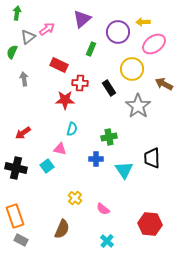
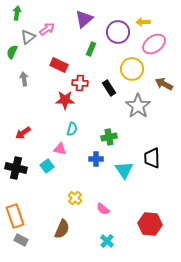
purple triangle: moved 2 px right
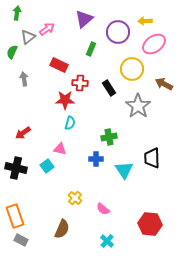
yellow arrow: moved 2 px right, 1 px up
cyan semicircle: moved 2 px left, 6 px up
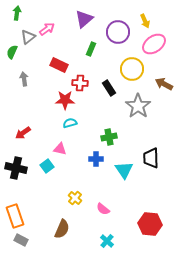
yellow arrow: rotated 112 degrees counterclockwise
cyan semicircle: rotated 120 degrees counterclockwise
black trapezoid: moved 1 px left
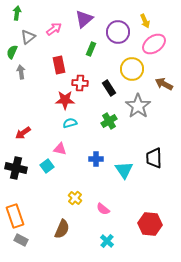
pink arrow: moved 7 px right
red rectangle: rotated 54 degrees clockwise
gray arrow: moved 3 px left, 7 px up
green cross: moved 16 px up; rotated 21 degrees counterclockwise
black trapezoid: moved 3 px right
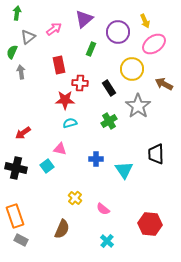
black trapezoid: moved 2 px right, 4 px up
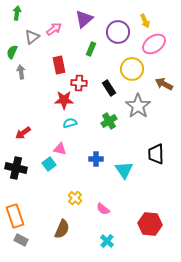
gray triangle: moved 4 px right
red cross: moved 1 px left
red star: moved 1 px left
cyan square: moved 2 px right, 2 px up
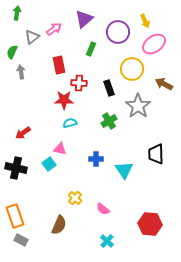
black rectangle: rotated 14 degrees clockwise
brown semicircle: moved 3 px left, 4 px up
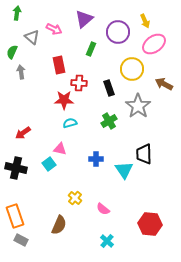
pink arrow: rotated 63 degrees clockwise
gray triangle: rotated 42 degrees counterclockwise
black trapezoid: moved 12 px left
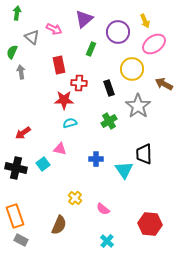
cyan square: moved 6 px left
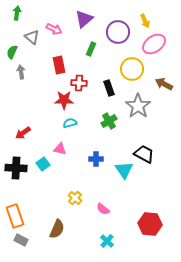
black trapezoid: rotated 120 degrees clockwise
black cross: rotated 10 degrees counterclockwise
brown semicircle: moved 2 px left, 4 px down
